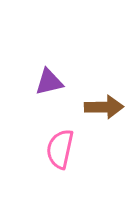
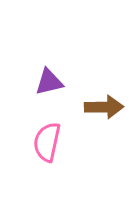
pink semicircle: moved 13 px left, 7 px up
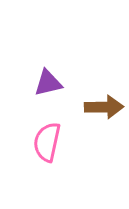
purple triangle: moved 1 px left, 1 px down
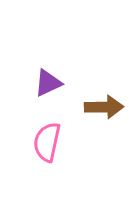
purple triangle: rotated 12 degrees counterclockwise
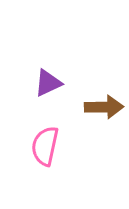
pink semicircle: moved 2 px left, 4 px down
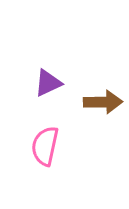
brown arrow: moved 1 px left, 5 px up
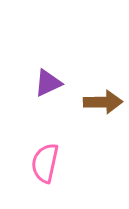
pink semicircle: moved 17 px down
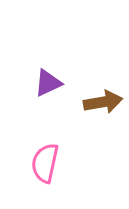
brown arrow: rotated 9 degrees counterclockwise
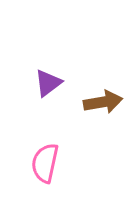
purple triangle: rotated 12 degrees counterclockwise
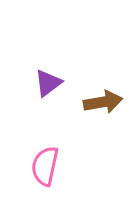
pink semicircle: moved 3 px down
